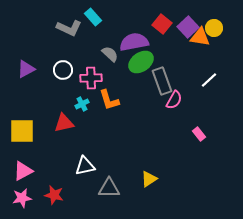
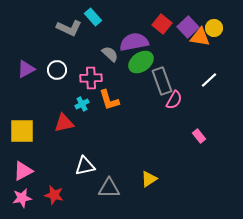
white circle: moved 6 px left
pink rectangle: moved 2 px down
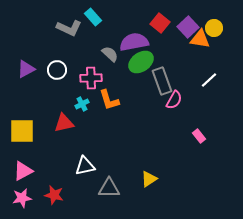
red square: moved 2 px left, 1 px up
orange triangle: moved 2 px down
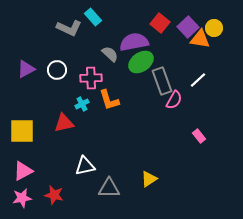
white line: moved 11 px left
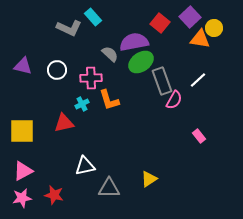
purple square: moved 2 px right, 10 px up
purple triangle: moved 3 px left, 3 px up; rotated 42 degrees clockwise
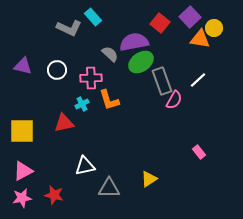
pink rectangle: moved 16 px down
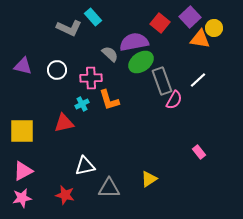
red star: moved 11 px right
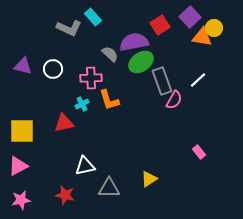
red square: moved 2 px down; rotated 18 degrees clockwise
orange triangle: moved 2 px right, 2 px up
white circle: moved 4 px left, 1 px up
pink triangle: moved 5 px left, 5 px up
pink star: moved 1 px left, 2 px down
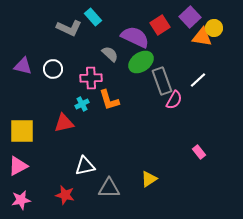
purple semicircle: moved 1 px right, 5 px up; rotated 36 degrees clockwise
